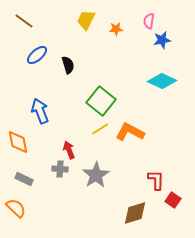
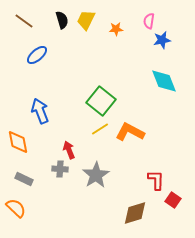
black semicircle: moved 6 px left, 45 px up
cyan diamond: moved 2 px right; rotated 44 degrees clockwise
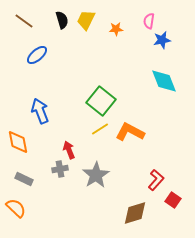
gray cross: rotated 14 degrees counterclockwise
red L-shape: rotated 40 degrees clockwise
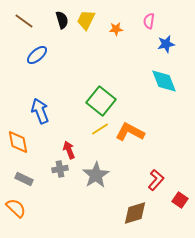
blue star: moved 4 px right, 4 px down
red square: moved 7 px right
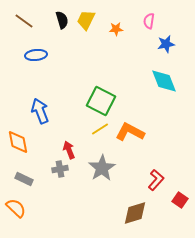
blue ellipse: moved 1 px left; rotated 35 degrees clockwise
green square: rotated 12 degrees counterclockwise
gray star: moved 6 px right, 7 px up
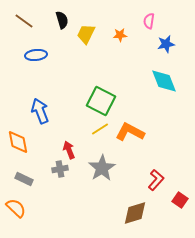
yellow trapezoid: moved 14 px down
orange star: moved 4 px right, 6 px down
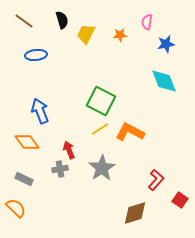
pink semicircle: moved 2 px left, 1 px down
orange diamond: moved 9 px right; rotated 25 degrees counterclockwise
